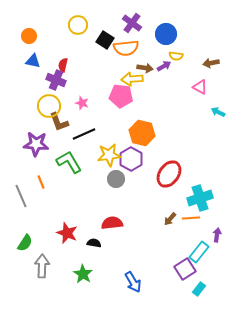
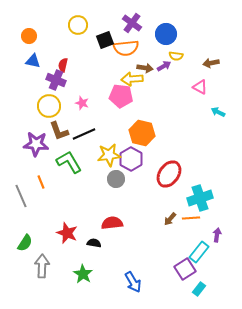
black square at (105, 40): rotated 36 degrees clockwise
brown L-shape at (59, 122): moved 9 px down
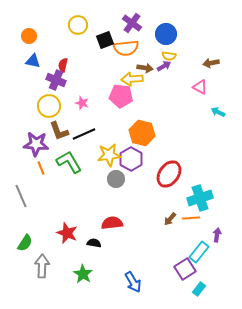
yellow semicircle at (176, 56): moved 7 px left
orange line at (41, 182): moved 14 px up
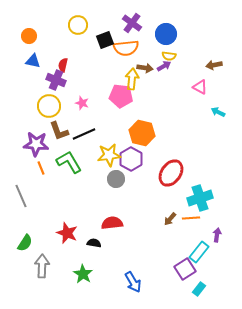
brown arrow at (211, 63): moved 3 px right, 2 px down
yellow arrow at (132, 79): rotated 100 degrees clockwise
red ellipse at (169, 174): moved 2 px right, 1 px up
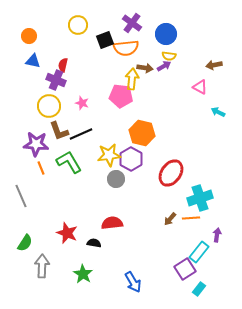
black line at (84, 134): moved 3 px left
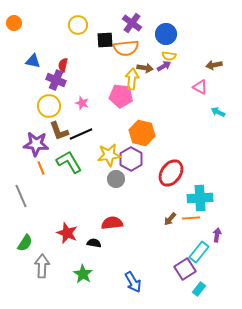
orange circle at (29, 36): moved 15 px left, 13 px up
black square at (105, 40): rotated 18 degrees clockwise
cyan cross at (200, 198): rotated 15 degrees clockwise
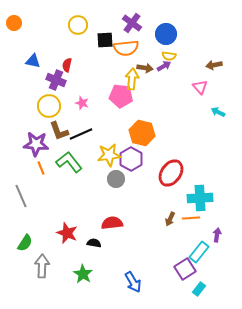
red semicircle at (63, 65): moved 4 px right
pink triangle at (200, 87): rotated 21 degrees clockwise
green L-shape at (69, 162): rotated 8 degrees counterclockwise
brown arrow at (170, 219): rotated 16 degrees counterclockwise
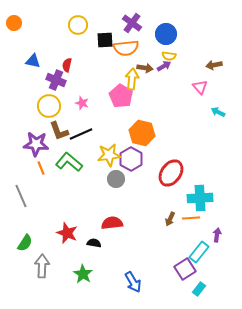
pink pentagon at (121, 96): rotated 25 degrees clockwise
green L-shape at (69, 162): rotated 12 degrees counterclockwise
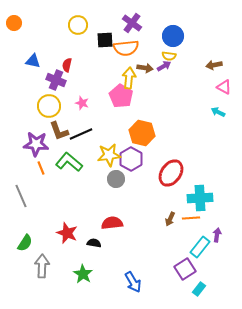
blue circle at (166, 34): moved 7 px right, 2 px down
yellow arrow at (132, 79): moved 3 px left, 1 px up
pink triangle at (200, 87): moved 24 px right; rotated 21 degrees counterclockwise
cyan rectangle at (199, 252): moved 1 px right, 5 px up
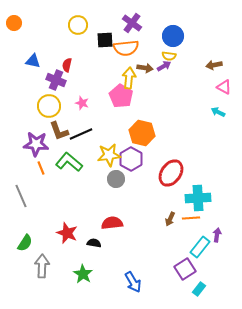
cyan cross at (200, 198): moved 2 px left
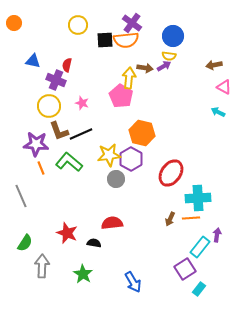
orange semicircle at (126, 48): moved 8 px up
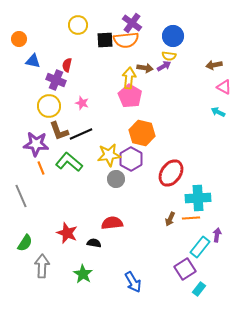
orange circle at (14, 23): moved 5 px right, 16 px down
pink pentagon at (121, 96): moved 9 px right
